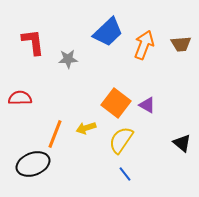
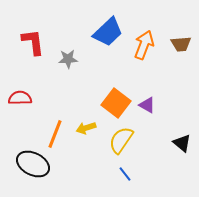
black ellipse: rotated 48 degrees clockwise
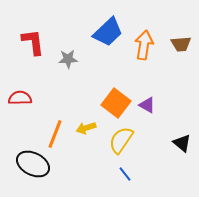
orange arrow: rotated 12 degrees counterclockwise
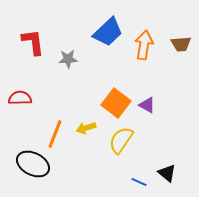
black triangle: moved 15 px left, 30 px down
blue line: moved 14 px right, 8 px down; rotated 28 degrees counterclockwise
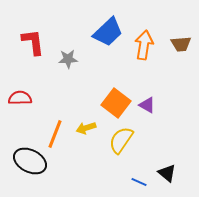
black ellipse: moved 3 px left, 3 px up
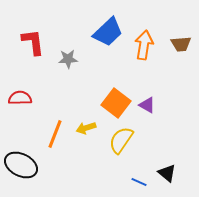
black ellipse: moved 9 px left, 4 px down
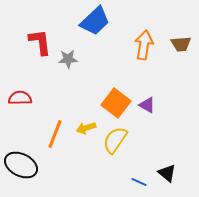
blue trapezoid: moved 13 px left, 11 px up
red L-shape: moved 7 px right
yellow semicircle: moved 6 px left
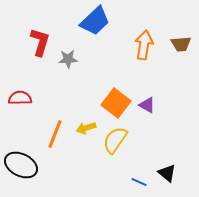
red L-shape: rotated 24 degrees clockwise
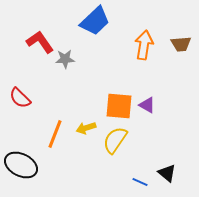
red L-shape: rotated 52 degrees counterclockwise
gray star: moved 3 px left
red semicircle: rotated 135 degrees counterclockwise
orange square: moved 3 px right, 3 px down; rotated 32 degrees counterclockwise
blue line: moved 1 px right
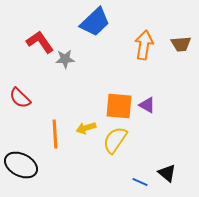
blue trapezoid: moved 1 px down
orange line: rotated 24 degrees counterclockwise
